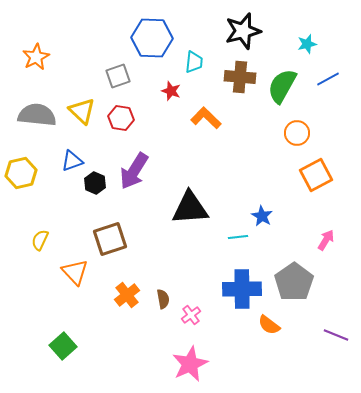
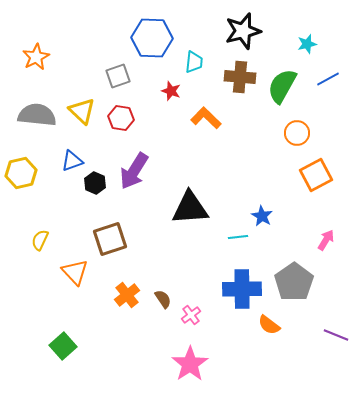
brown semicircle: rotated 24 degrees counterclockwise
pink star: rotated 9 degrees counterclockwise
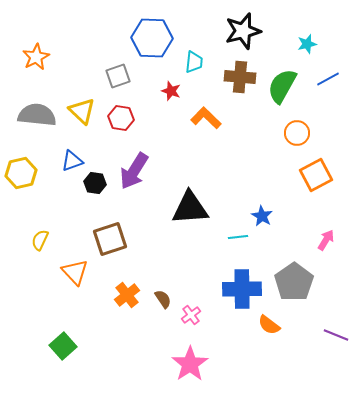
black hexagon: rotated 15 degrees counterclockwise
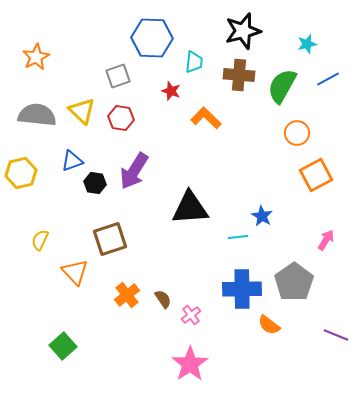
brown cross: moved 1 px left, 2 px up
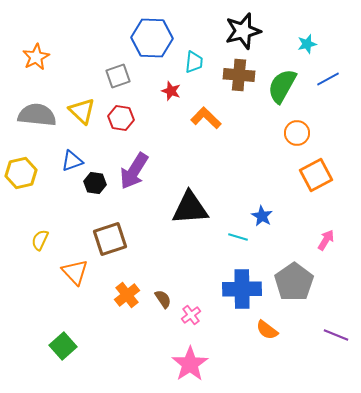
cyan line: rotated 24 degrees clockwise
orange semicircle: moved 2 px left, 5 px down
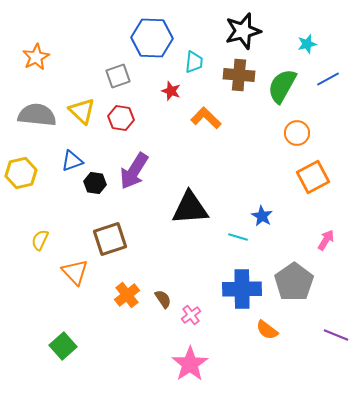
orange square: moved 3 px left, 2 px down
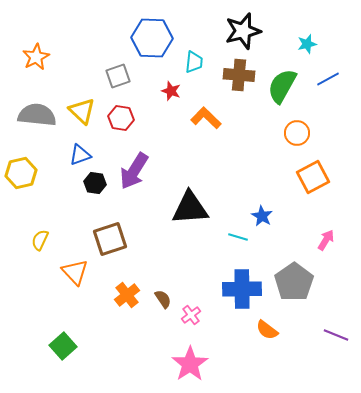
blue triangle: moved 8 px right, 6 px up
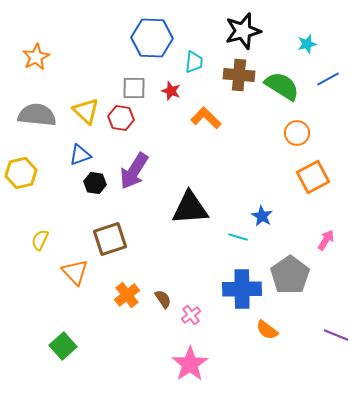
gray square: moved 16 px right, 12 px down; rotated 20 degrees clockwise
green semicircle: rotated 93 degrees clockwise
yellow triangle: moved 4 px right
gray pentagon: moved 4 px left, 7 px up
